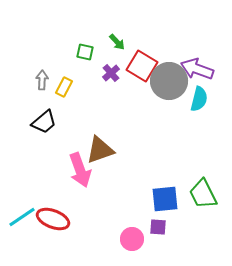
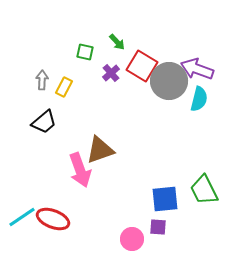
green trapezoid: moved 1 px right, 4 px up
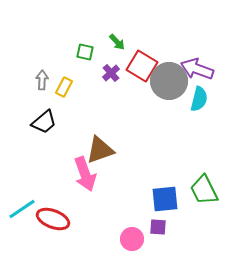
pink arrow: moved 5 px right, 4 px down
cyan line: moved 8 px up
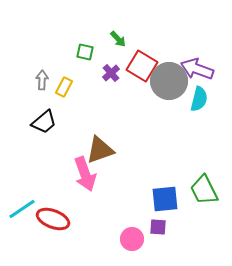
green arrow: moved 1 px right, 3 px up
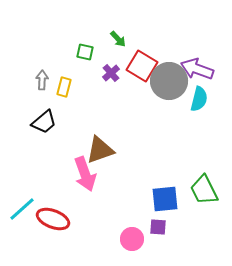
yellow rectangle: rotated 12 degrees counterclockwise
cyan line: rotated 8 degrees counterclockwise
